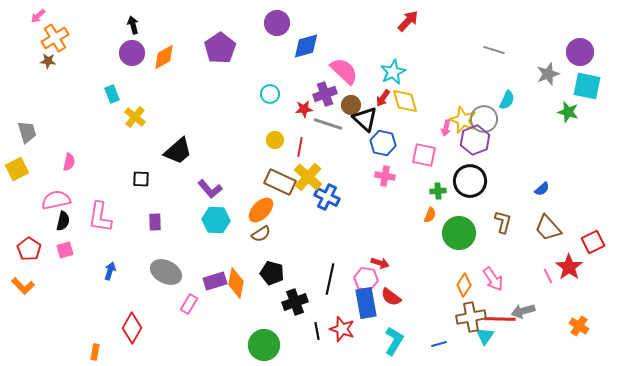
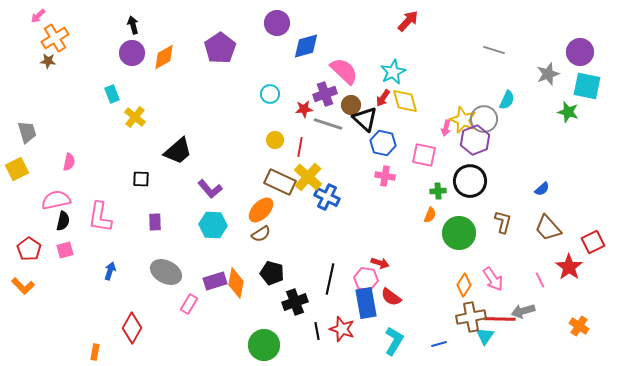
cyan hexagon at (216, 220): moved 3 px left, 5 px down
pink line at (548, 276): moved 8 px left, 4 px down
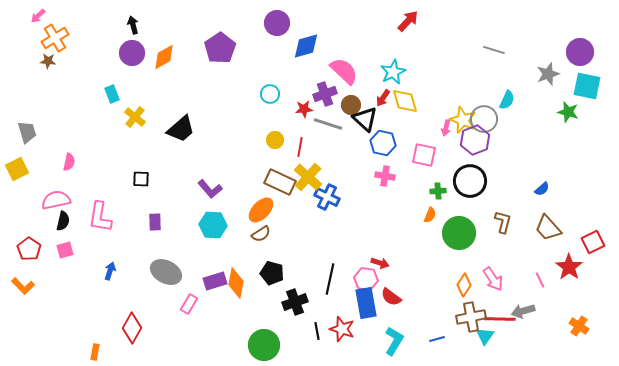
black trapezoid at (178, 151): moved 3 px right, 22 px up
blue line at (439, 344): moved 2 px left, 5 px up
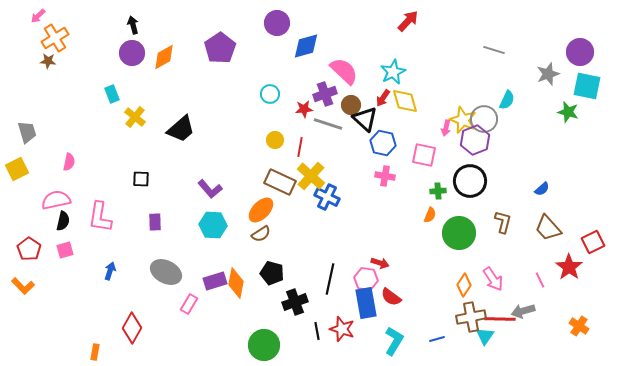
yellow cross at (308, 177): moved 3 px right, 1 px up
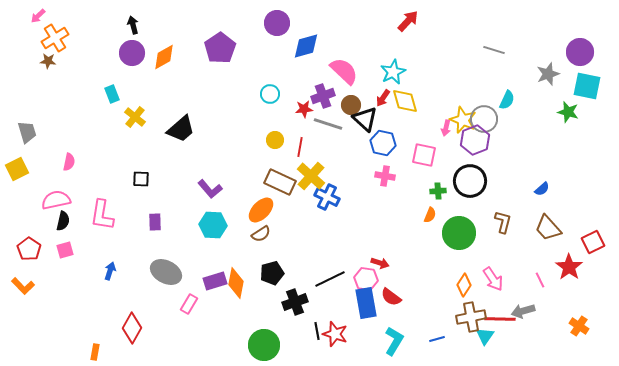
purple cross at (325, 94): moved 2 px left, 2 px down
pink L-shape at (100, 217): moved 2 px right, 2 px up
black pentagon at (272, 273): rotated 30 degrees counterclockwise
black line at (330, 279): rotated 52 degrees clockwise
red star at (342, 329): moved 7 px left, 5 px down
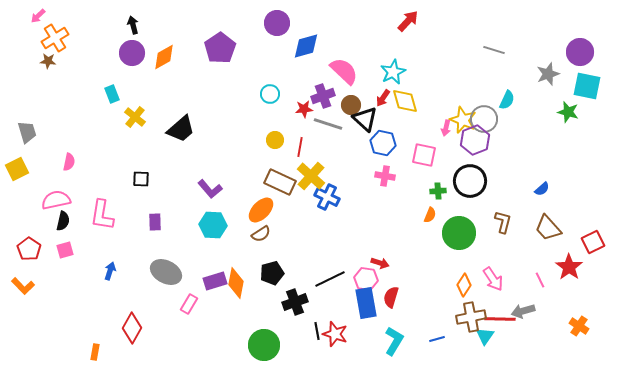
red semicircle at (391, 297): rotated 70 degrees clockwise
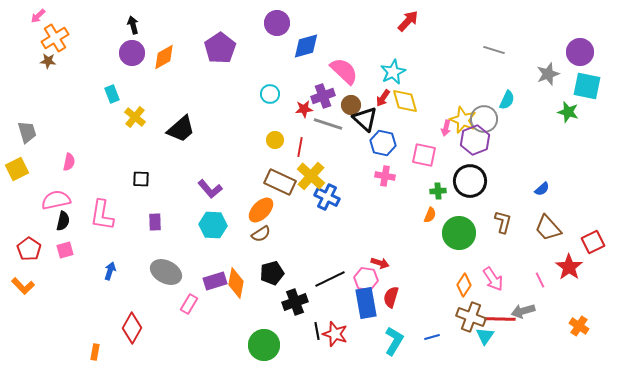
brown cross at (471, 317): rotated 32 degrees clockwise
blue line at (437, 339): moved 5 px left, 2 px up
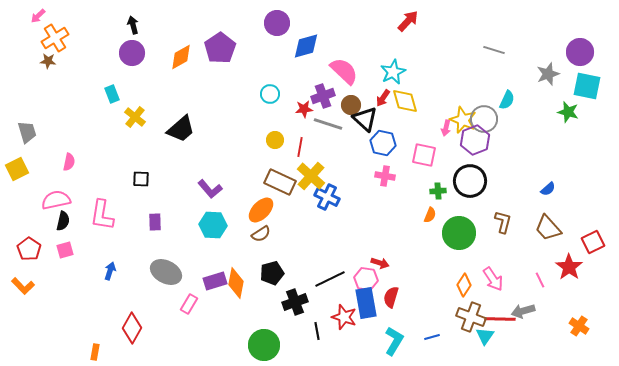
orange diamond at (164, 57): moved 17 px right
blue semicircle at (542, 189): moved 6 px right
red star at (335, 334): moved 9 px right, 17 px up
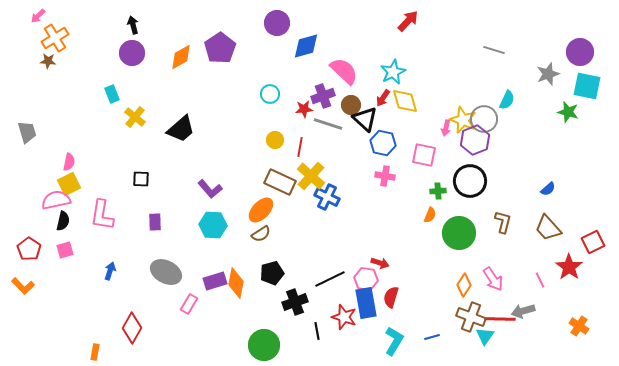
yellow square at (17, 169): moved 52 px right, 15 px down
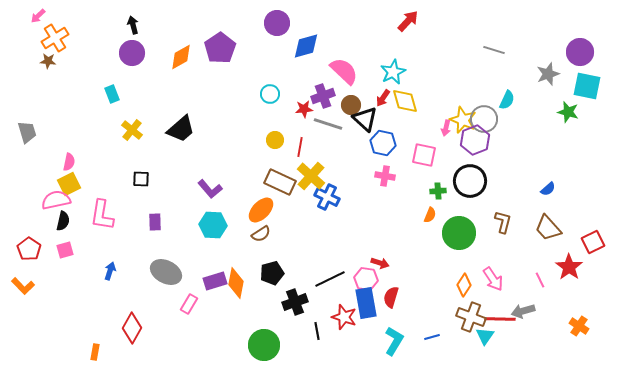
yellow cross at (135, 117): moved 3 px left, 13 px down
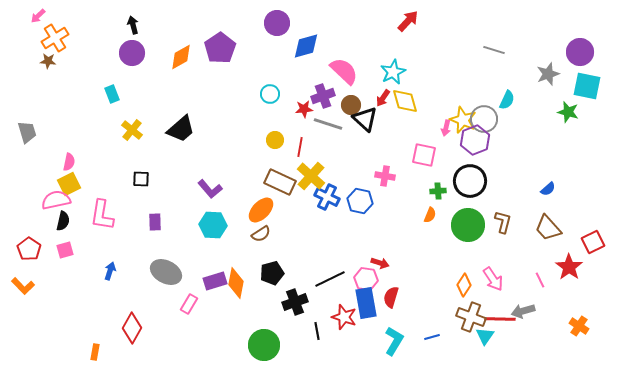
blue hexagon at (383, 143): moved 23 px left, 58 px down
green circle at (459, 233): moved 9 px right, 8 px up
